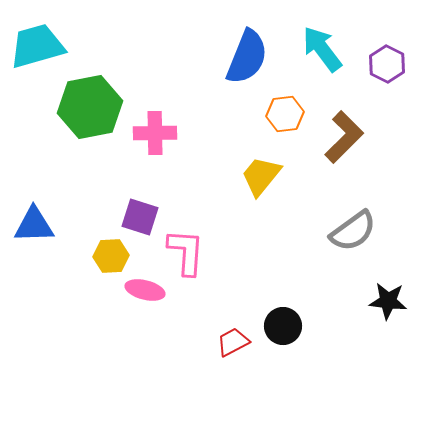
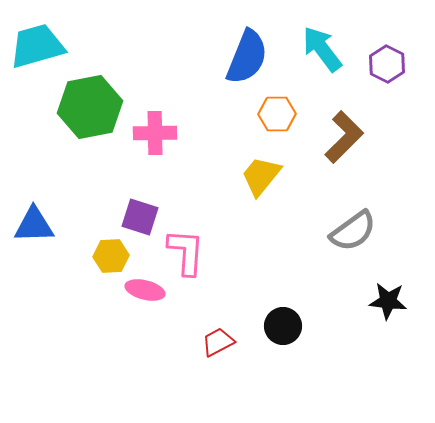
orange hexagon: moved 8 px left; rotated 6 degrees clockwise
red trapezoid: moved 15 px left
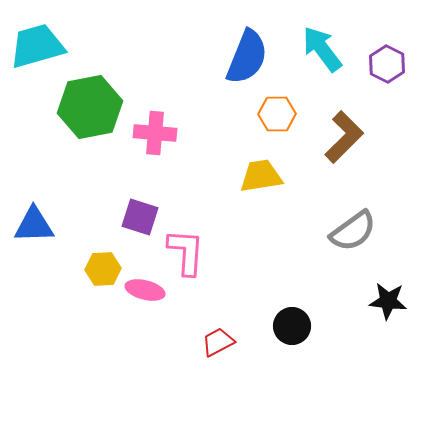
pink cross: rotated 6 degrees clockwise
yellow trapezoid: rotated 42 degrees clockwise
yellow hexagon: moved 8 px left, 13 px down
black circle: moved 9 px right
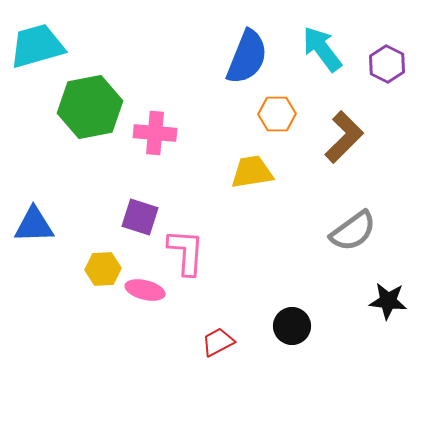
yellow trapezoid: moved 9 px left, 4 px up
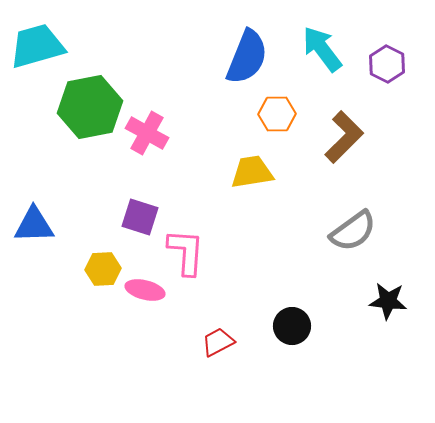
pink cross: moved 8 px left; rotated 24 degrees clockwise
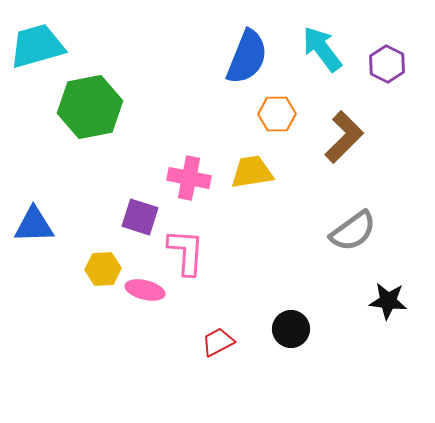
pink cross: moved 42 px right, 45 px down; rotated 18 degrees counterclockwise
black circle: moved 1 px left, 3 px down
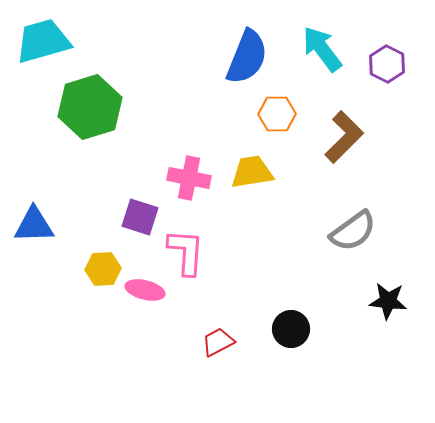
cyan trapezoid: moved 6 px right, 5 px up
green hexagon: rotated 6 degrees counterclockwise
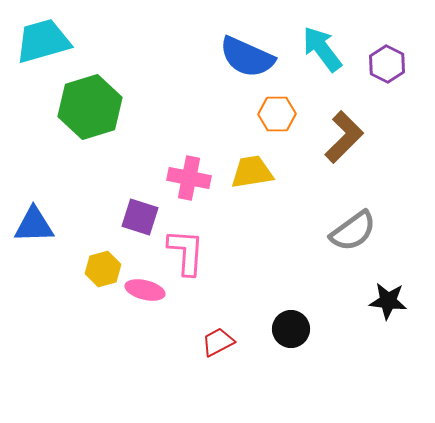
blue semicircle: rotated 92 degrees clockwise
yellow hexagon: rotated 12 degrees counterclockwise
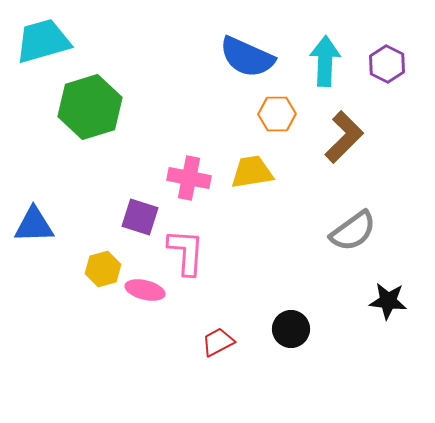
cyan arrow: moved 3 px right, 12 px down; rotated 39 degrees clockwise
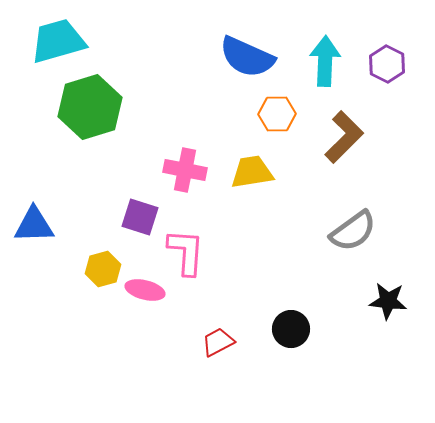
cyan trapezoid: moved 15 px right
pink cross: moved 4 px left, 8 px up
